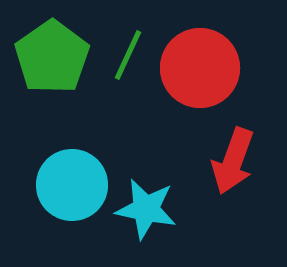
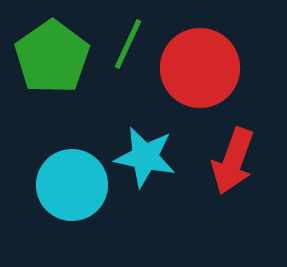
green line: moved 11 px up
cyan star: moved 1 px left, 52 px up
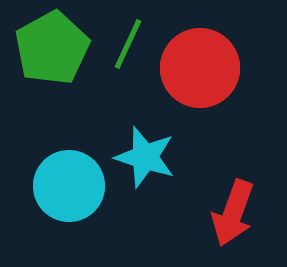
green pentagon: moved 9 px up; rotated 6 degrees clockwise
cyan star: rotated 6 degrees clockwise
red arrow: moved 52 px down
cyan circle: moved 3 px left, 1 px down
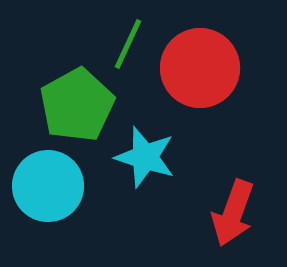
green pentagon: moved 25 px right, 57 px down
cyan circle: moved 21 px left
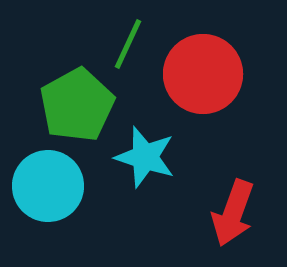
red circle: moved 3 px right, 6 px down
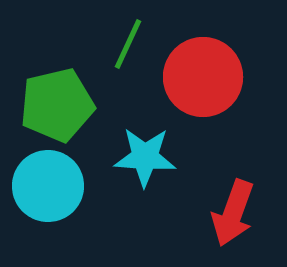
red circle: moved 3 px down
green pentagon: moved 20 px left; rotated 16 degrees clockwise
cyan star: rotated 14 degrees counterclockwise
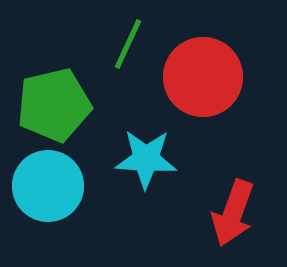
green pentagon: moved 3 px left
cyan star: moved 1 px right, 2 px down
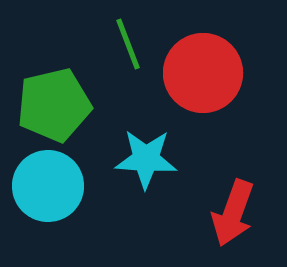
green line: rotated 46 degrees counterclockwise
red circle: moved 4 px up
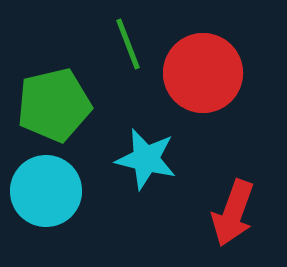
cyan star: rotated 10 degrees clockwise
cyan circle: moved 2 px left, 5 px down
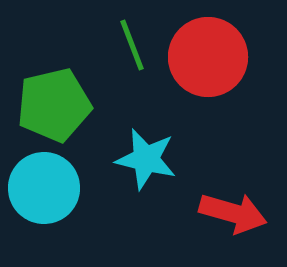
green line: moved 4 px right, 1 px down
red circle: moved 5 px right, 16 px up
cyan circle: moved 2 px left, 3 px up
red arrow: rotated 94 degrees counterclockwise
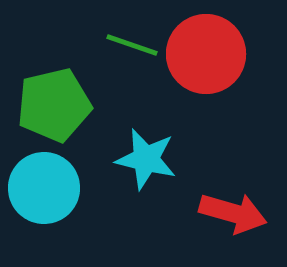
green line: rotated 50 degrees counterclockwise
red circle: moved 2 px left, 3 px up
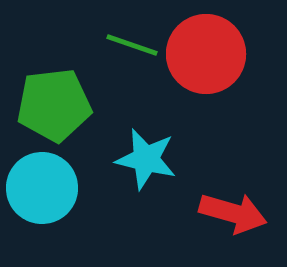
green pentagon: rotated 6 degrees clockwise
cyan circle: moved 2 px left
